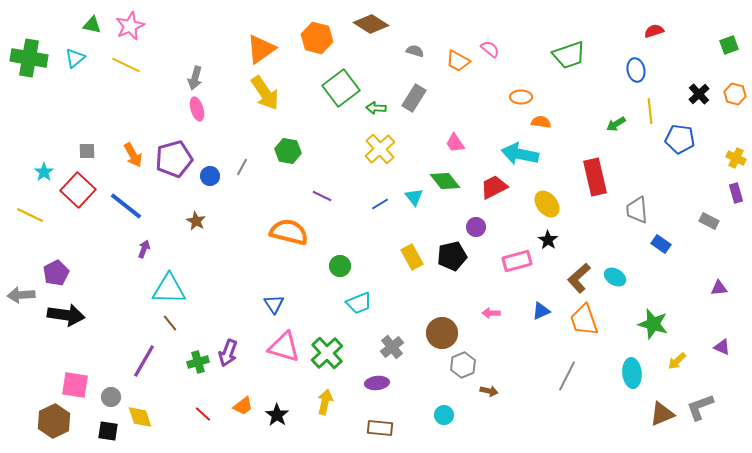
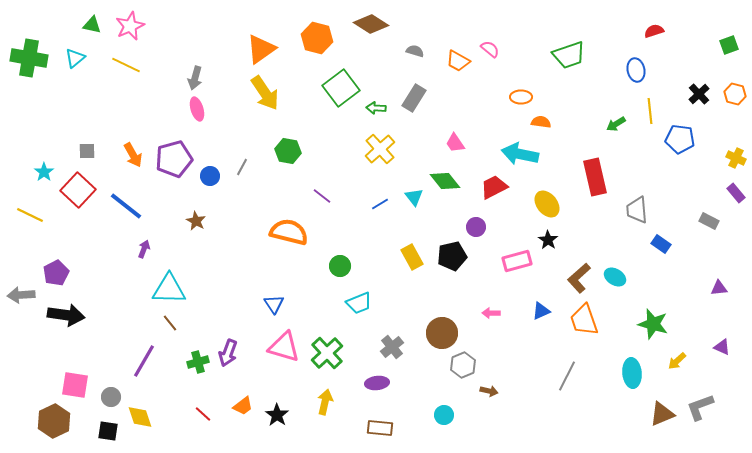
purple rectangle at (736, 193): rotated 24 degrees counterclockwise
purple line at (322, 196): rotated 12 degrees clockwise
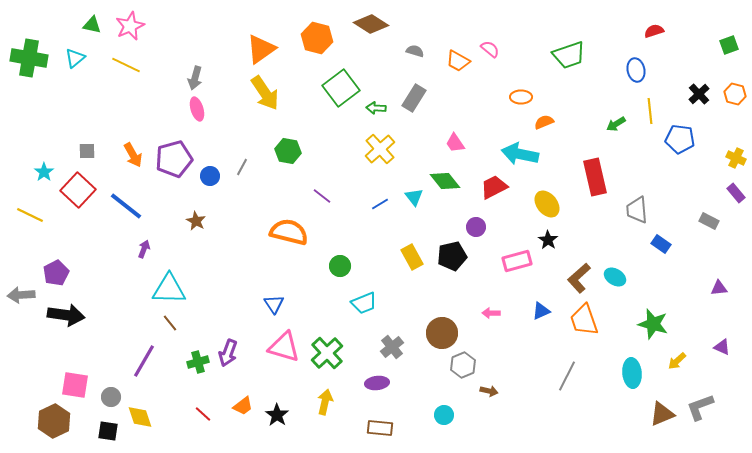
orange semicircle at (541, 122): moved 3 px right; rotated 30 degrees counterclockwise
cyan trapezoid at (359, 303): moved 5 px right
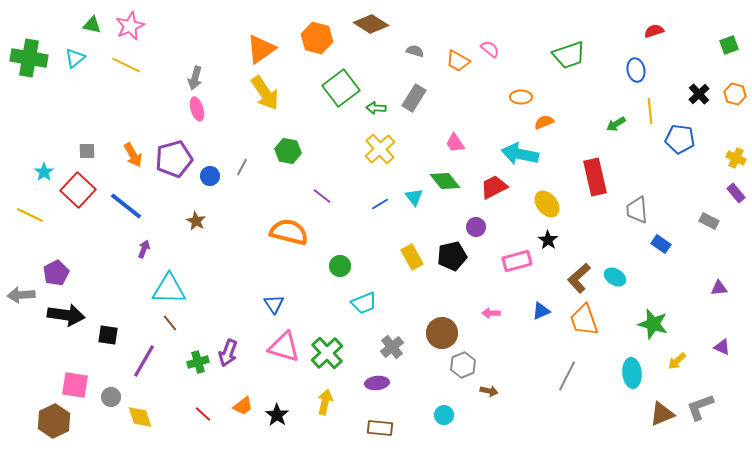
black square at (108, 431): moved 96 px up
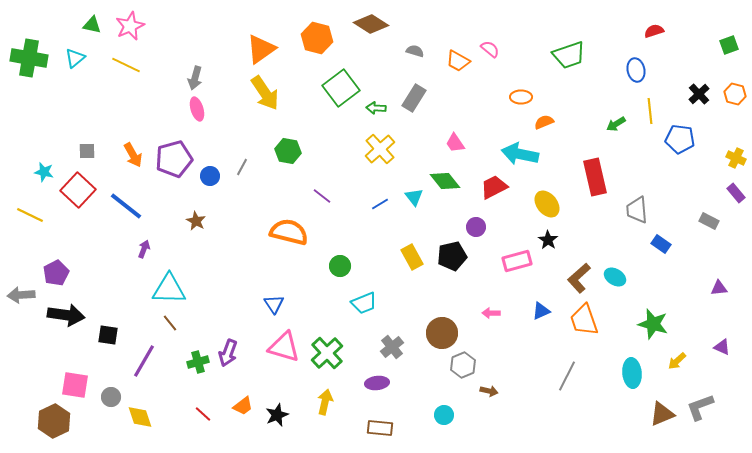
cyan star at (44, 172): rotated 24 degrees counterclockwise
black star at (277, 415): rotated 15 degrees clockwise
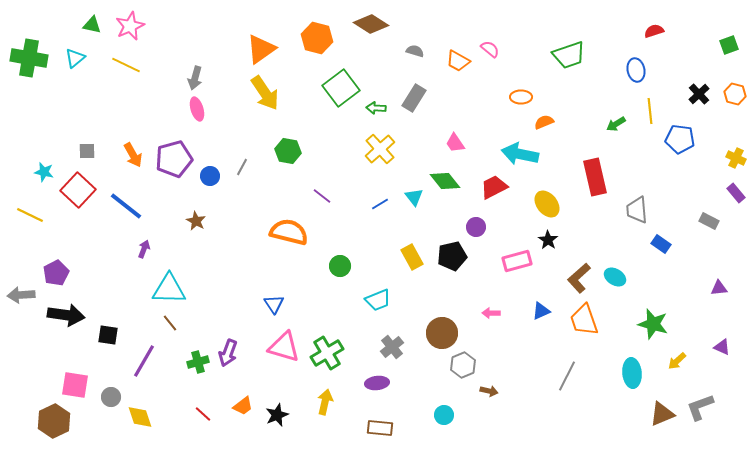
cyan trapezoid at (364, 303): moved 14 px right, 3 px up
green cross at (327, 353): rotated 12 degrees clockwise
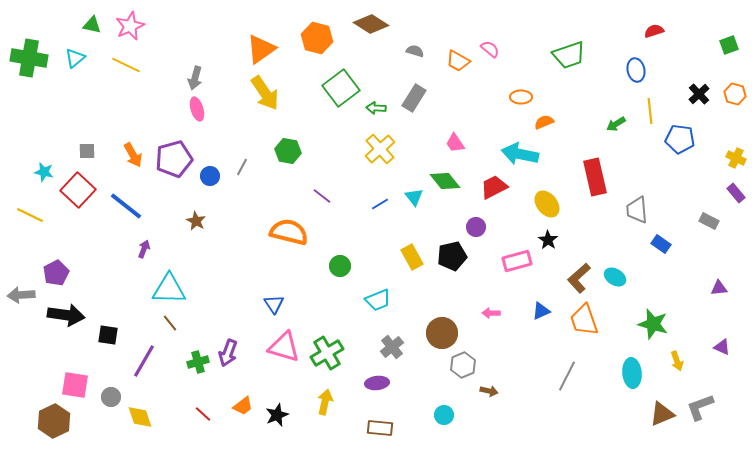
yellow arrow at (677, 361): rotated 66 degrees counterclockwise
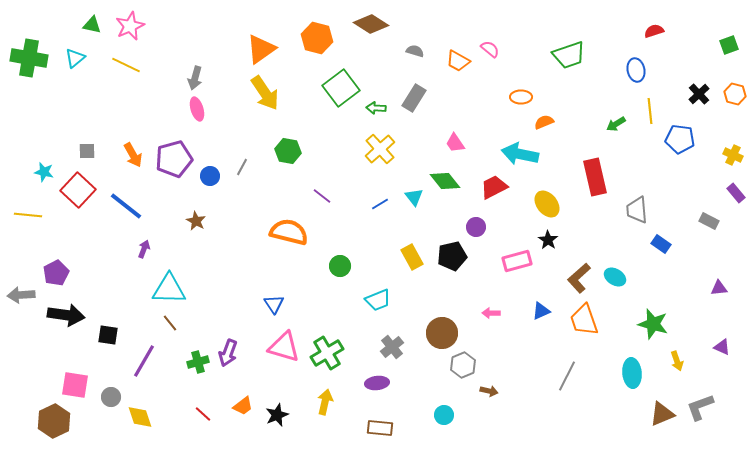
yellow cross at (736, 158): moved 3 px left, 3 px up
yellow line at (30, 215): moved 2 px left; rotated 20 degrees counterclockwise
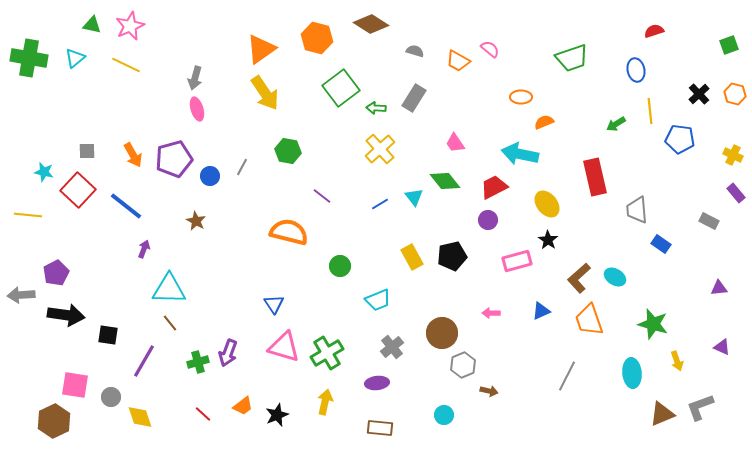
green trapezoid at (569, 55): moved 3 px right, 3 px down
purple circle at (476, 227): moved 12 px right, 7 px up
orange trapezoid at (584, 320): moved 5 px right
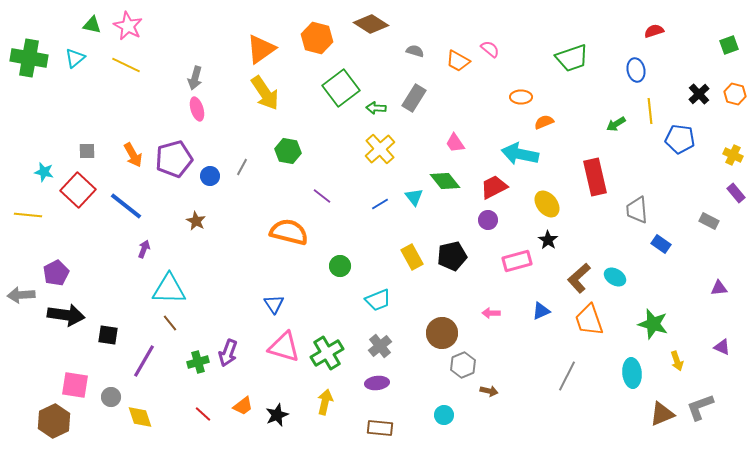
pink star at (130, 26): moved 2 px left; rotated 20 degrees counterclockwise
gray cross at (392, 347): moved 12 px left, 1 px up
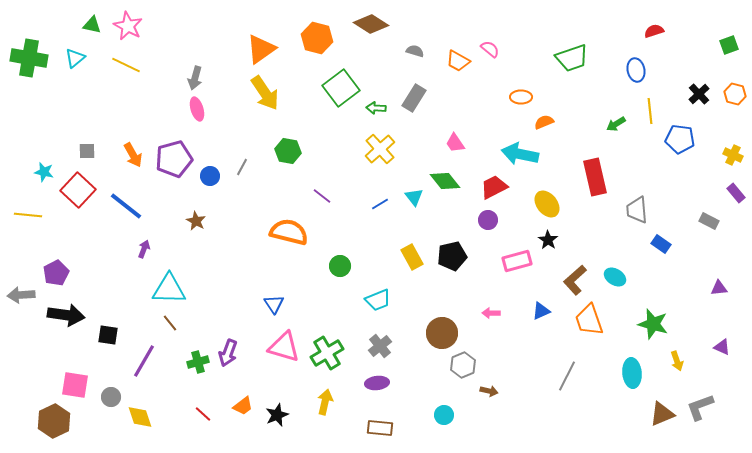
brown L-shape at (579, 278): moved 4 px left, 2 px down
